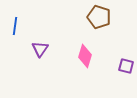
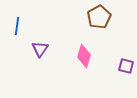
brown pentagon: rotated 25 degrees clockwise
blue line: moved 2 px right
pink diamond: moved 1 px left
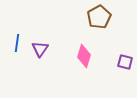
blue line: moved 17 px down
purple square: moved 1 px left, 4 px up
